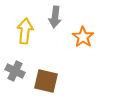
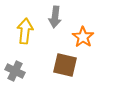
brown square: moved 19 px right, 16 px up
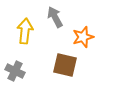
gray arrow: rotated 145 degrees clockwise
orange star: rotated 20 degrees clockwise
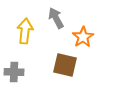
gray arrow: moved 1 px right, 1 px down
orange star: rotated 15 degrees counterclockwise
gray cross: moved 1 px left, 1 px down; rotated 24 degrees counterclockwise
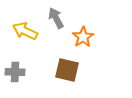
yellow arrow: rotated 70 degrees counterclockwise
brown square: moved 2 px right, 5 px down
gray cross: moved 1 px right
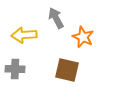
yellow arrow: moved 1 px left, 4 px down; rotated 30 degrees counterclockwise
orange star: rotated 15 degrees counterclockwise
gray cross: moved 3 px up
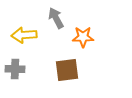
orange star: rotated 25 degrees counterclockwise
brown square: rotated 20 degrees counterclockwise
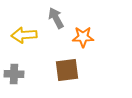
gray cross: moved 1 px left, 5 px down
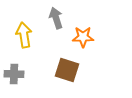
gray arrow: rotated 10 degrees clockwise
yellow arrow: rotated 85 degrees clockwise
brown square: rotated 25 degrees clockwise
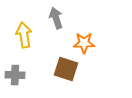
orange star: moved 1 px right, 6 px down
brown square: moved 1 px left, 1 px up
gray cross: moved 1 px right, 1 px down
